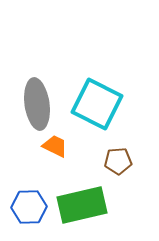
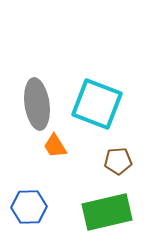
cyan square: rotated 6 degrees counterclockwise
orange trapezoid: rotated 148 degrees counterclockwise
green rectangle: moved 25 px right, 7 px down
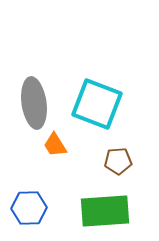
gray ellipse: moved 3 px left, 1 px up
orange trapezoid: moved 1 px up
blue hexagon: moved 1 px down
green rectangle: moved 2 px left, 1 px up; rotated 9 degrees clockwise
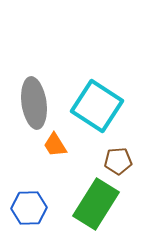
cyan square: moved 2 px down; rotated 12 degrees clockwise
green rectangle: moved 9 px left, 7 px up; rotated 54 degrees counterclockwise
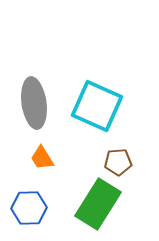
cyan square: rotated 9 degrees counterclockwise
orange trapezoid: moved 13 px left, 13 px down
brown pentagon: moved 1 px down
green rectangle: moved 2 px right
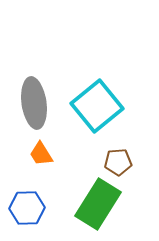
cyan square: rotated 27 degrees clockwise
orange trapezoid: moved 1 px left, 4 px up
blue hexagon: moved 2 px left
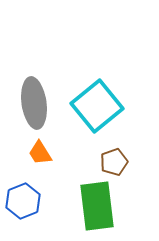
orange trapezoid: moved 1 px left, 1 px up
brown pentagon: moved 4 px left; rotated 16 degrees counterclockwise
green rectangle: moved 1 px left, 2 px down; rotated 39 degrees counterclockwise
blue hexagon: moved 4 px left, 7 px up; rotated 20 degrees counterclockwise
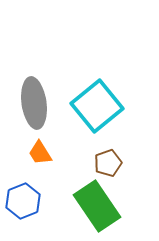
brown pentagon: moved 6 px left, 1 px down
green rectangle: rotated 27 degrees counterclockwise
